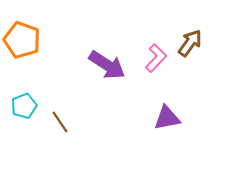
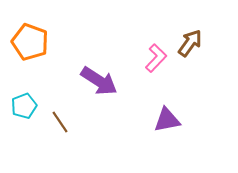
orange pentagon: moved 8 px right, 2 px down
purple arrow: moved 8 px left, 16 px down
purple triangle: moved 2 px down
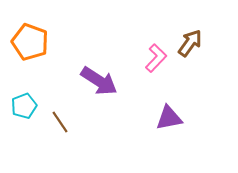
purple triangle: moved 2 px right, 2 px up
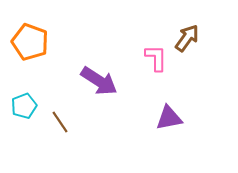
brown arrow: moved 3 px left, 5 px up
pink L-shape: rotated 44 degrees counterclockwise
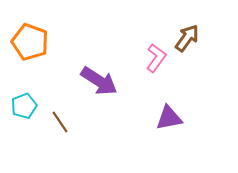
pink L-shape: rotated 36 degrees clockwise
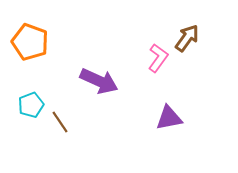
pink L-shape: moved 2 px right
purple arrow: rotated 9 degrees counterclockwise
cyan pentagon: moved 7 px right, 1 px up
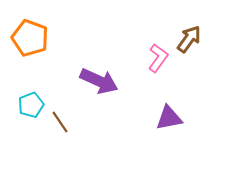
brown arrow: moved 2 px right, 1 px down
orange pentagon: moved 4 px up
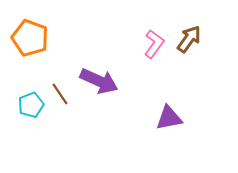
pink L-shape: moved 4 px left, 14 px up
brown line: moved 28 px up
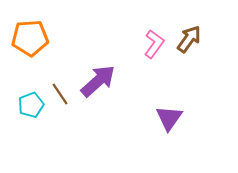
orange pentagon: rotated 24 degrees counterclockwise
purple arrow: moved 1 px left; rotated 66 degrees counterclockwise
purple triangle: rotated 44 degrees counterclockwise
